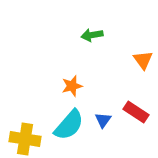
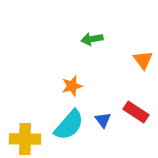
green arrow: moved 4 px down
blue triangle: rotated 12 degrees counterclockwise
yellow cross: rotated 8 degrees counterclockwise
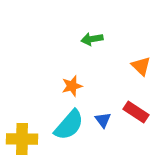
orange triangle: moved 2 px left, 6 px down; rotated 10 degrees counterclockwise
yellow cross: moved 3 px left
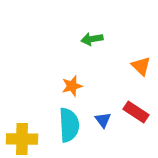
cyan semicircle: rotated 44 degrees counterclockwise
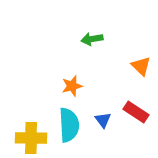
yellow cross: moved 9 px right, 1 px up
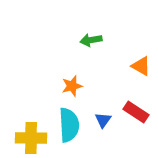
green arrow: moved 1 px left, 1 px down
orange triangle: rotated 15 degrees counterclockwise
blue triangle: rotated 12 degrees clockwise
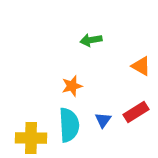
red rectangle: rotated 65 degrees counterclockwise
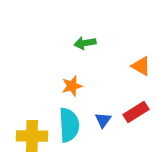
green arrow: moved 6 px left, 3 px down
yellow cross: moved 1 px right, 2 px up
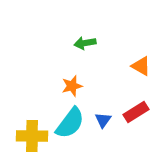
cyan semicircle: moved 1 px right, 2 px up; rotated 40 degrees clockwise
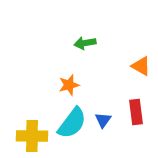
orange star: moved 3 px left, 1 px up
red rectangle: rotated 65 degrees counterclockwise
cyan semicircle: moved 2 px right
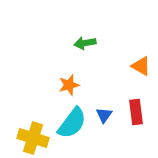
blue triangle: moved 1 px right, 5 px up
yellow cross: moved 1 px right, 2 px down; rotated 16 degrees clockwise
